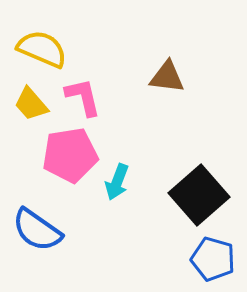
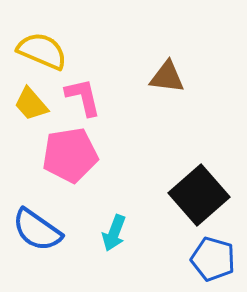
yellow semicircle: moved 2 px down
cyan arrow: moved 3 px left, 51 px down
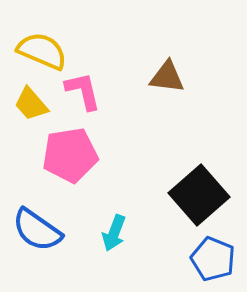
pink L-shape: moved 6 px up
blue pentagon: rotated 6 degrees clockwise
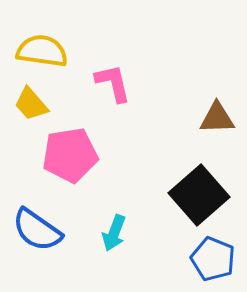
yellow semicircle: rotated 15 degrees counterclockwise
brown triangle: moved 50 px right, 41 px down; rotated 9 degrees counterclockwise
pink L-shape: moved 30 px right, 8 px up
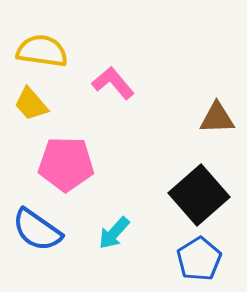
pink L-shape: rotated 27 degrees counterclockwise
pink pentagon: moved 4 px left, 9 px down; rotated 10 degrees clockwise
cyan arrow: rotated 21 degrees clockwise
blue pentagon: moved 14 px left; rotated 18 degrees clockwise
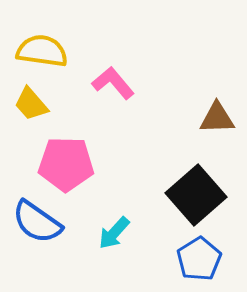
black square: moved 3 px left
blue semicircle: moved 8 px up
